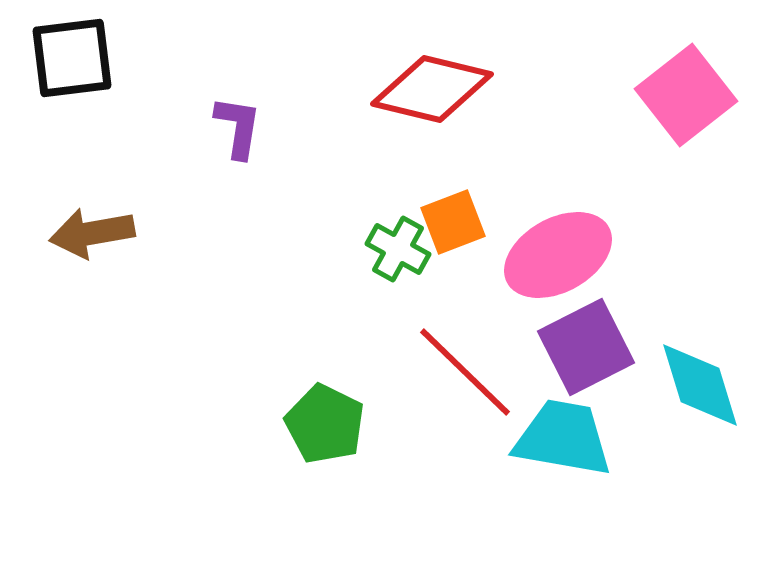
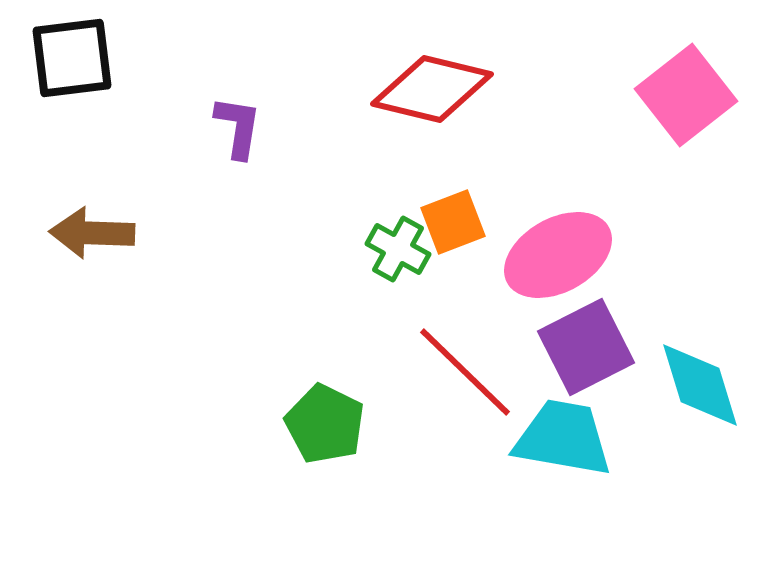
brown arrow: rotated 12 degrees clockwise
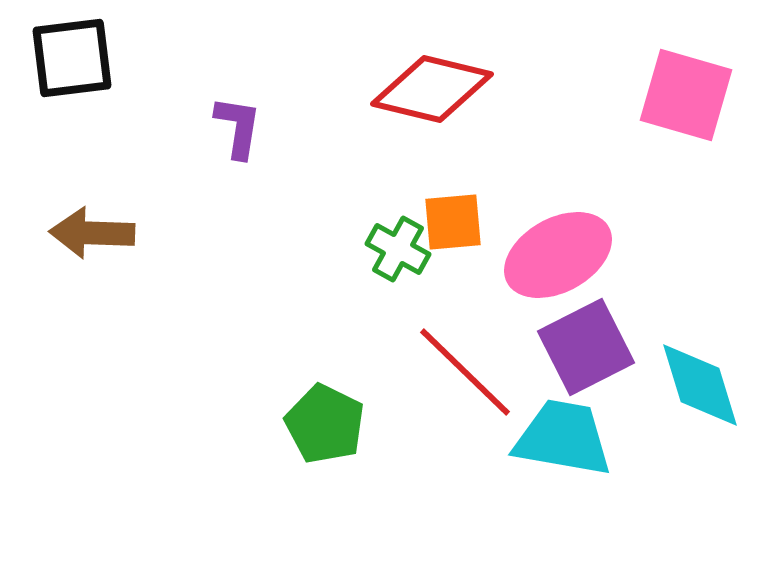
pink square: rotated 36 degrees counterclockwise
orange square: rotated 16 degrees clockwise
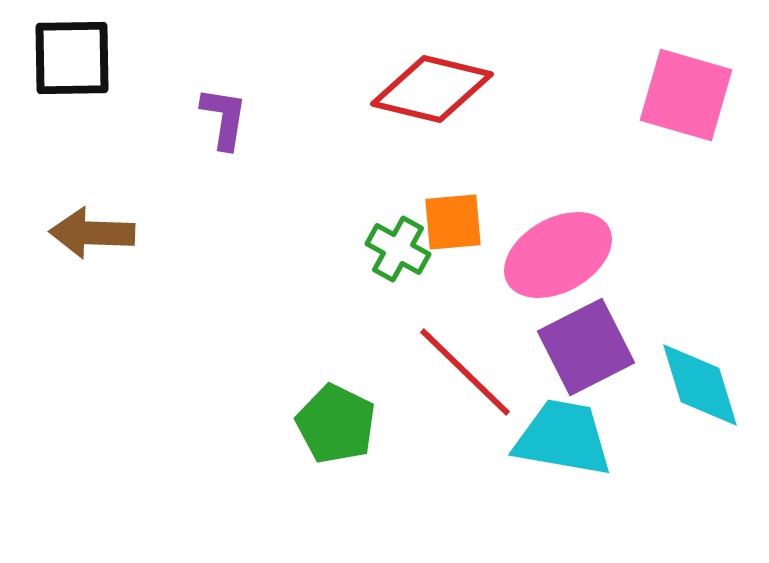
black square: rotated 6 degrees clockwise
purple L-shape: moved 14 px left, 9 px up
green pentagon: moved 11 px right
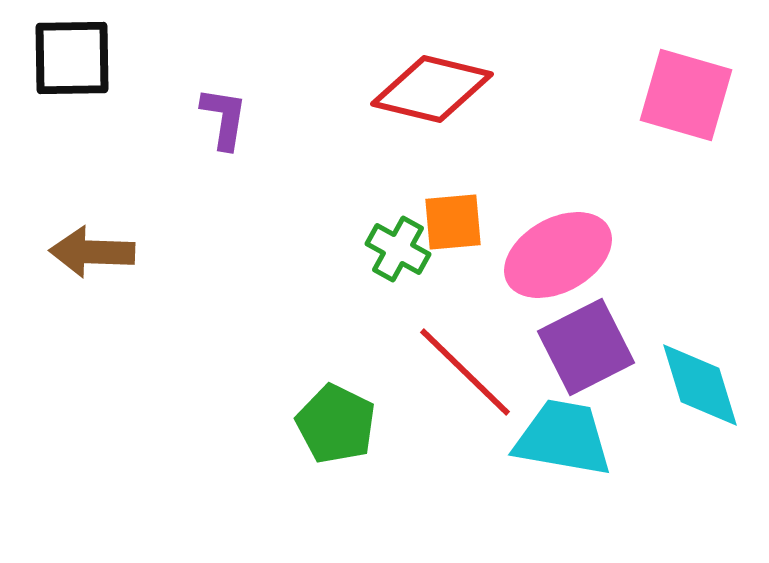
brown arrow: moved 19 px down
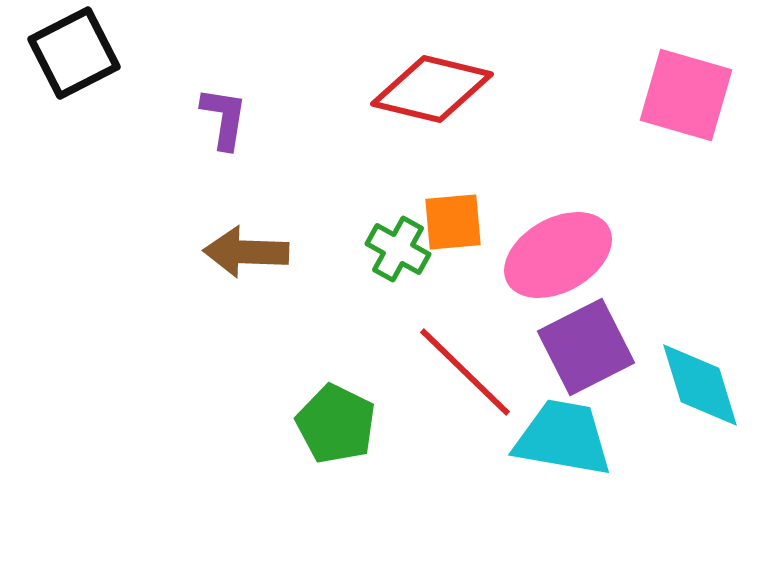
black square: moved 2 px right, 5 px up; rotated 26 degrees counterclockwise
brown arrow: moved 154 px right
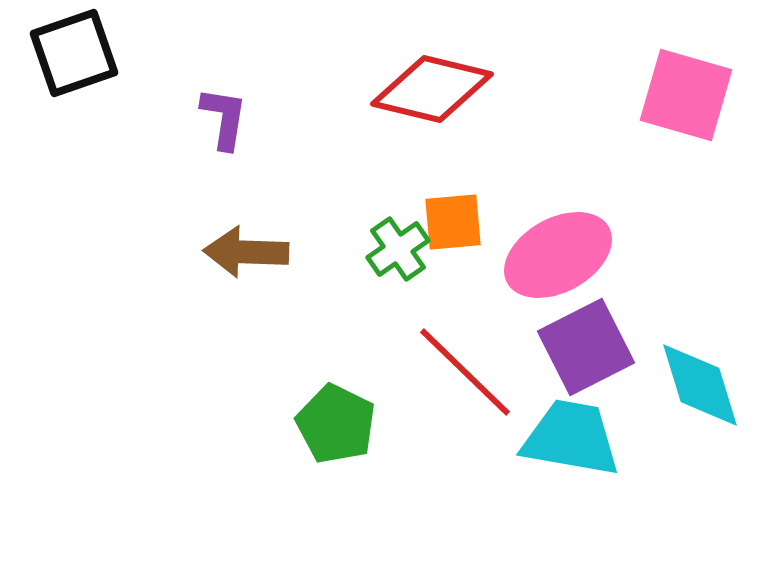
black square: rotated 8 degrees clockwise
green cross: rotated 26 degrees clockwise
cyan trapezoid: moved 8 px right
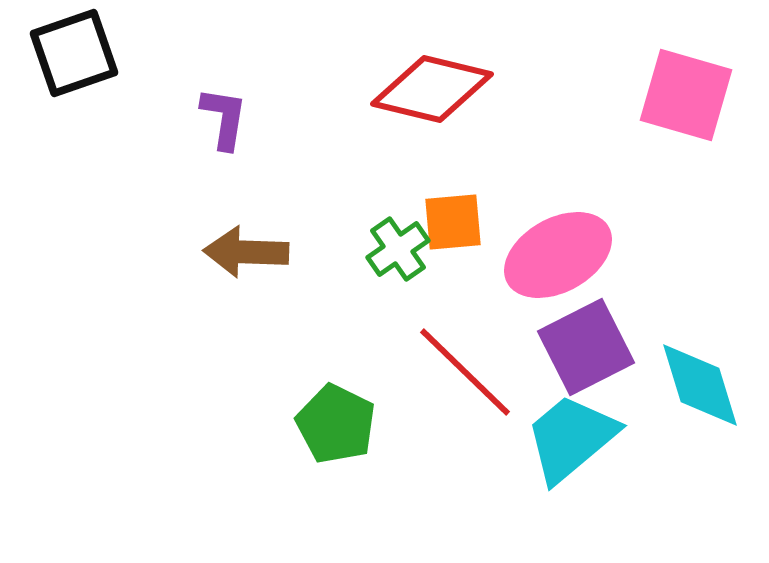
cyan trapezoid: rotated 50 degrees counterclockwise
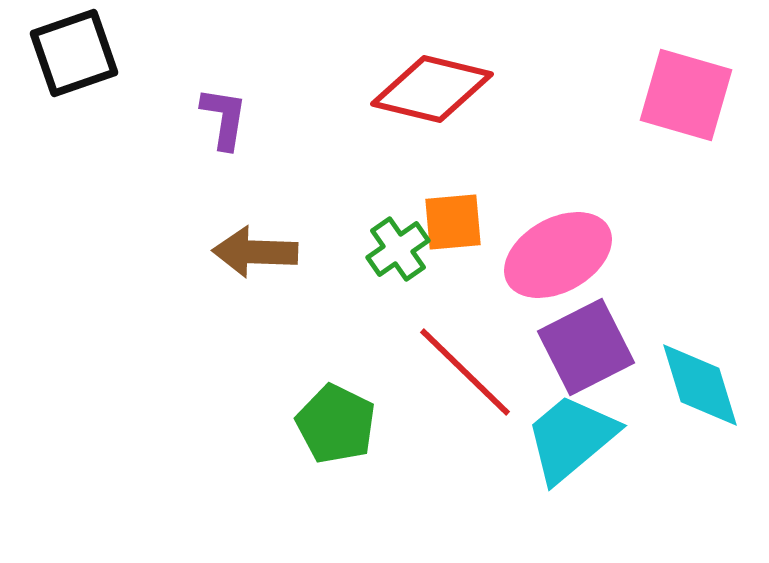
brown arrow: moved 9 px right
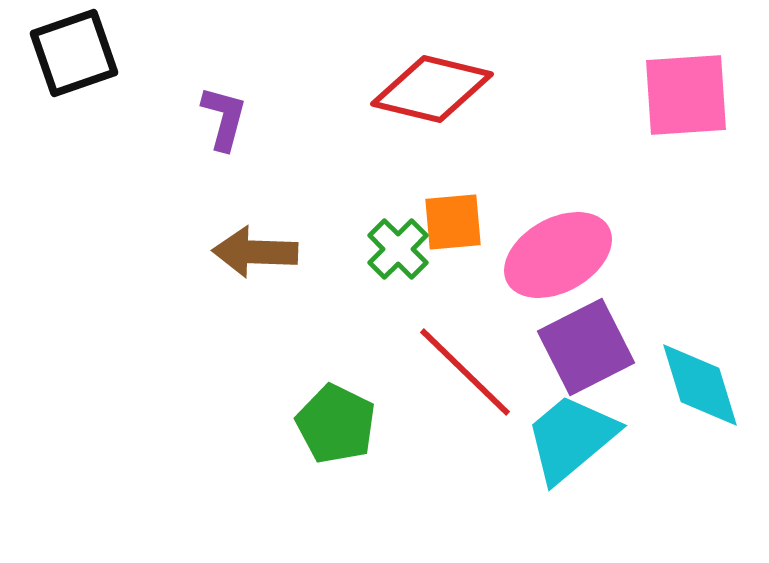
pink square: rotated 20 degrees counterclockwise
purple L-shape: rotated 6 degrees clockwise
green cross: rotated 10 degrees counterclockwise
